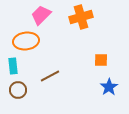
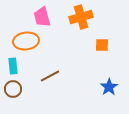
pink trapezoid: moved 1 px right, 2 px down; rotated 60 degrees counterclockwise
orange square: moved 1 px right, 15 px up
brown circle: moved 5 px left, 1 px up
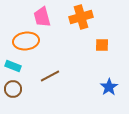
cyan rectangle: rotated 63 degrees counterclockwise
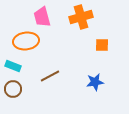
blue star: moved 14 px left, 5 px up; rotated 24 degrees clockwise
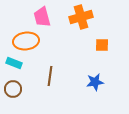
cyan rectangle: moved 1 px right, 3 px up
brown line: rotated 54 degrees counterclockwise
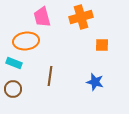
blue star: rotated 24 degrees clockwise
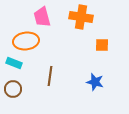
orange cross: rotated 25 degrees clockwise
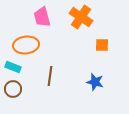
orange cross: rotated 25 degrees clockwise
orange ellipse: moved 4 px down
cyan rectangle: moved 1 px left, 4 px down
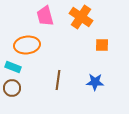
pink trapezoid: moved 3 px right, 1 px up
orange ellipse: moved 1 px right
brown line: moved 8 px right, 4 px down
blue star: rotated 12 degrees counterclockwise
brown circle: moved 1 px left, 1 px up
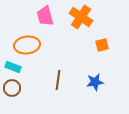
orange square: rotated 16 degrees counterclockwise
blue star: rotated 12 degrees counterclockwise
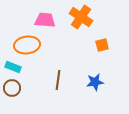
pink trapezoid: moved 4 px down; rotated 110 degrees clockwise
